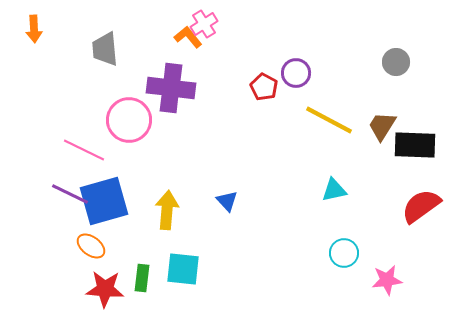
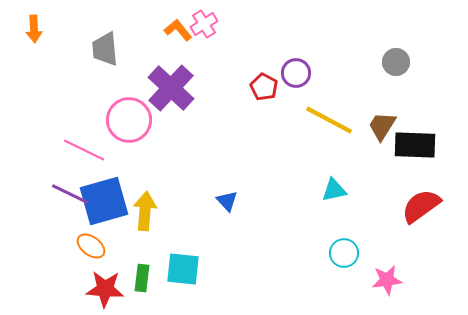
orange L-shape: moved 10 px left, 7 px up
purple cross: rotated 36 degrees clockwise
yellow arrow: moved 22 px left, 1 px down
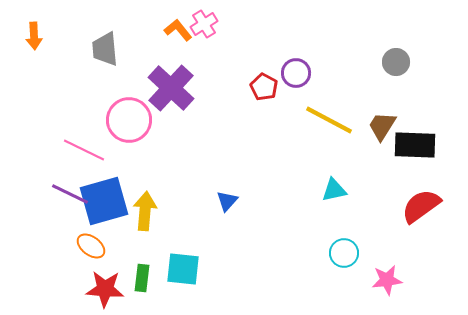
orange arrow: moved 7 px down
blue triangle: rotated 25 degrees clockwise
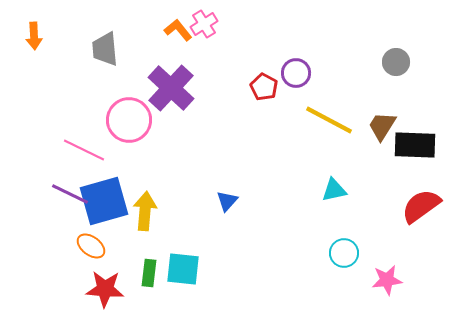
green rectangle: moved 7 px right, 5 px up
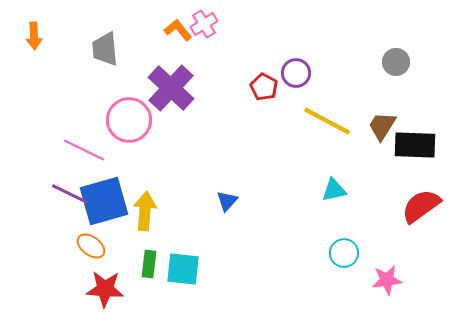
yellow line: moved 2 px left, 1 px down
green rectangle: moved 9 px up
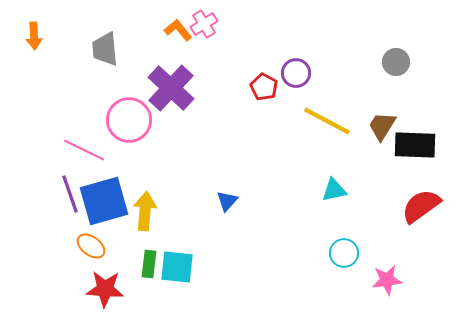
purple line: rotated 45 degrees clockwise
cyan square: moved 6 px left, 2 px up
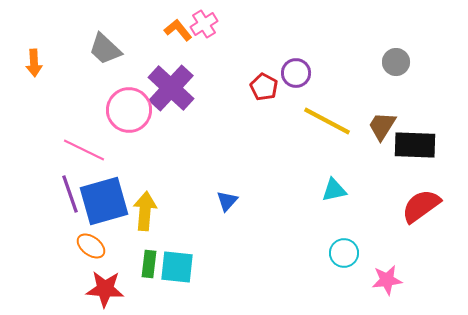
orange arrow: moved 27 px down
gray trapezoid: rotated 42 degrees counterclockwise
pink circle: moved 10 px up
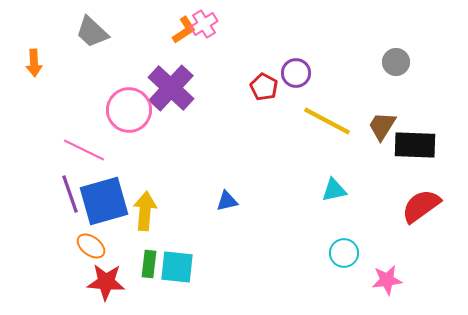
orange L-shape: moved 6 px right; rotated 96 degrees clockwise
gray trapezoid: moved 13 px left, 17 px up
blue triangle: rotated 35 degrees clockwise
red star: moved 1 px right, 7 px up
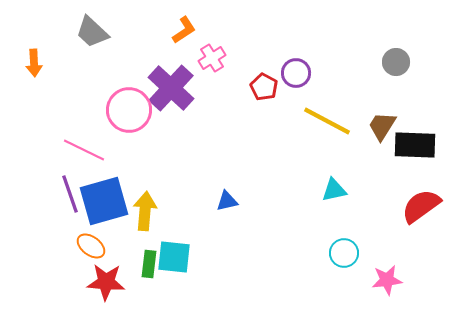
pink cross: moved 8 px right, 34 px down
cyan square: moved 3 px left, 10 px up
